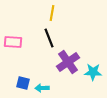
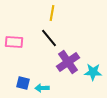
black line: rotated 18 degrees counterclockwise
pink rectangle: moved 1 px right
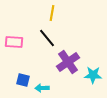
black line: moved 2 px left
cyan star: moved 3 px down
blue square: moved 3 px up
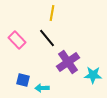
pink rectangle: moved 3 px right, 2 px up; rotated 42 degrees clockwise
